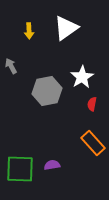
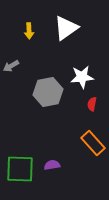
gray arrow: rotated 91 degrees counterclockwise
white star: rotated 25 degrees clockwise
gray hexagon: moved 1 px right, 1 px down
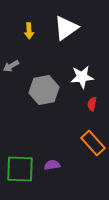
gray hexagon: moved 4 px left, 2 px up
